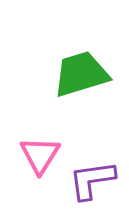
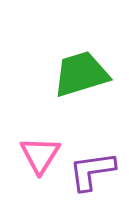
purple L-shape: moved 9 px up
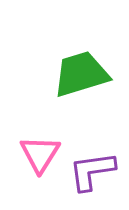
pink triangle: moved 1 px up
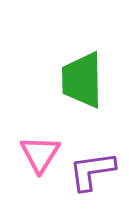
green trapezoid: moved 1 px right, 6 px down; rotated 74 degrees counterclockwise
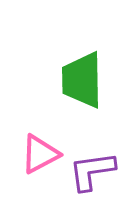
pink triangle: rotated 30 degrees clockwise
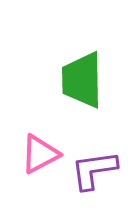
purple L-shape: moved 2 px right, 1 px up
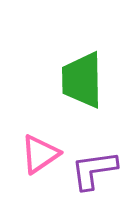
pink triangle: rotated 6 degrees counterclockwise
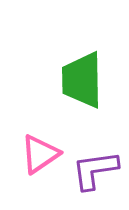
purple L-shape: moved 1 px right
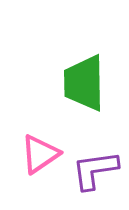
green trapezoid: moved 2 px right, 3 px down
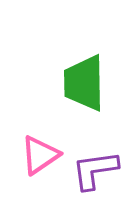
pink triangle: moved 1 px down
